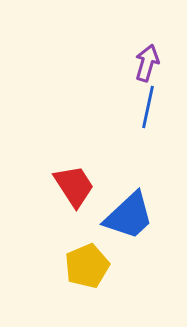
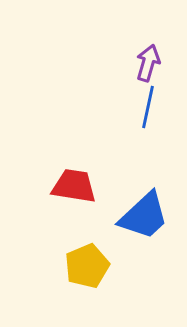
purple arrow: moved 1 px right
red trapezoid: rotated 48 degrees counterclockwise
blue trapezoid: moved 15 px right
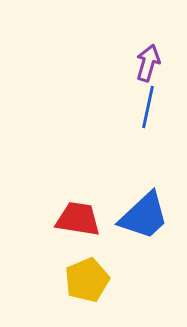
red trapezoid: moved 4 px right, 33 px down
yellow pentagon: moved 14 px down
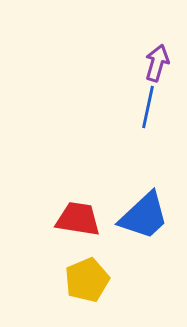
purple arrow: moved 9 px right
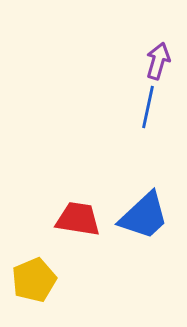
purple arrow: moved 1 px right, 2 px up
yellow pentagon: moved 53 px left
